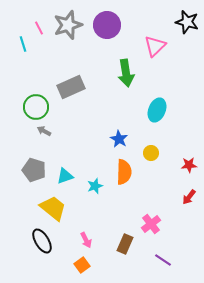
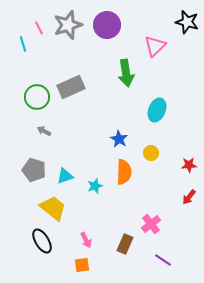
green circle: moved 1 px right, 10 px up
orange square: rotated 28 degrees clockwise
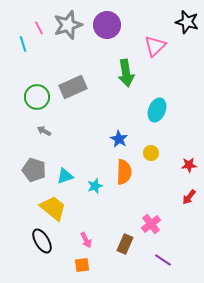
gray rectangle: moved 2 px right
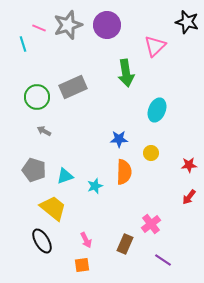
pink line: rotated 40 degrees counterclockwise
blue star: rotated 30 degrees counterclockwise
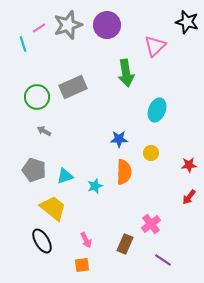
pink line: rotated 56 degrees counterclockwise
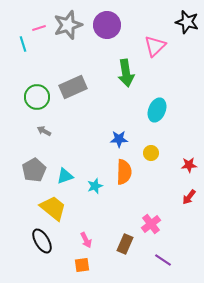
pink line: rotated 16 degrees clockwise
gray pentagon: rotated 25 degrees clockwise
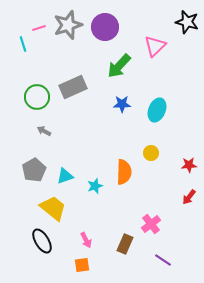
purple circle: moved 2 px left, 2 px down
green arrow: moved 7 px left, 7 px up; rotated 52 degrees clockwise
blue star: moved 3 px right, 35 px up
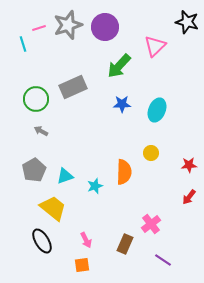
green circle: moved 1 px left, 2 px down
gray arrow: moved 3 px left
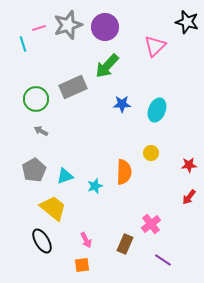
green arrow: moved 12 px left
